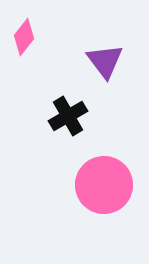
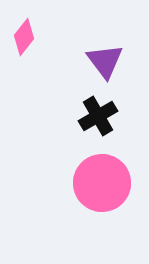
black cross: moved 30 px right
pink circle: moved 2 px left, 2 px up
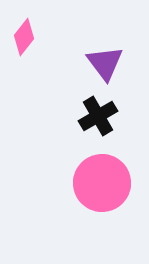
purple triangle: moved 2 px down
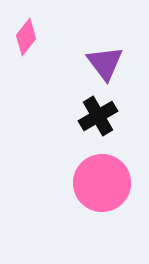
pink diamond: moved 2 px right
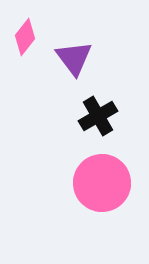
pink diamond: moved 1 px left
purple triangle: moved 31 px left, 5 px up
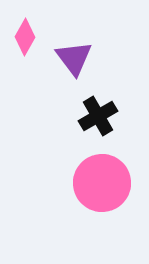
pink diamond: rotated 9 degrees counterclockwise
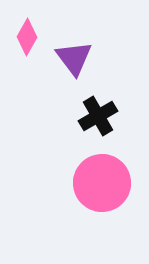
pink diamond: moved 2 px right
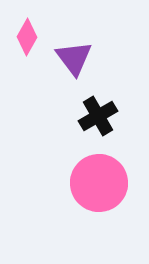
pink circle: moved 3 px left
